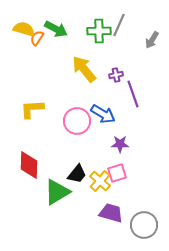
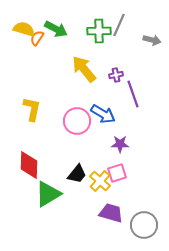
gray arrow: rotated 108 degrees counterclockwise
yellow L-shape: rotated 105 degrees clockwise
green triangle: moved 9 px left, 2 px down
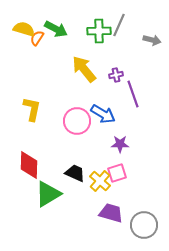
black trapezoid: moved 2 px left, 1 px up; rotated 105 degrees counterclockwise
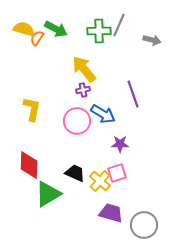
purple cross: moved 33 px left, 15 px down
